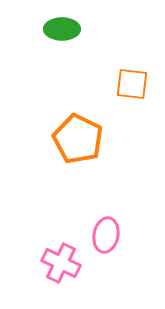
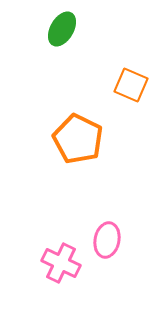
green ellipse: rotated 60 degrees counterclockwise
orange square: moved 1 px left, 1 px down; rotated 16 degrees clockwise
pink ellipse: moved 1 px right, 5 px down
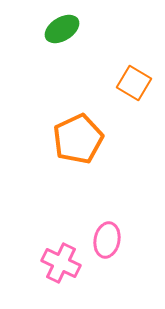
green ellipse: rotated 28 degrees clockwise
orange square: moved 3 px right, 2 px up; rotated 8 degrees clockwise
orange pentagon: rotated 21 degrees clockwise
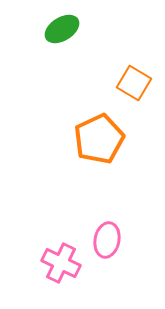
orange pentagon: moved 21 px right
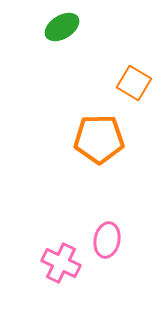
green ellipse: moved 2 px up
orange pentagon: rotated 24 degrees clockwise
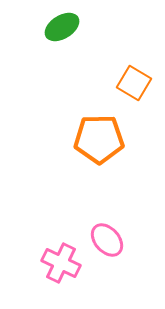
pink ellipse: rotated 52 degrees counterclockwise
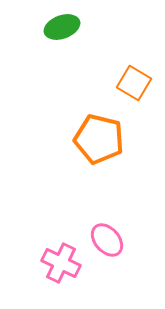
green ellipse: rotated 12 degrees clockwise
orange pentagon: rotated 15 degrees clockwise
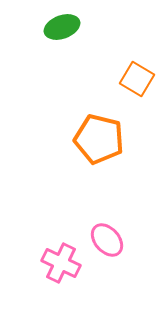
orange square: moved 3 px right, 4 px up
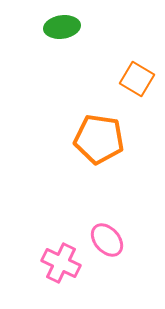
green ellipse: rotated 12 degrees clockwise
orange pentagon: rotated 6 degrees counterclockwise
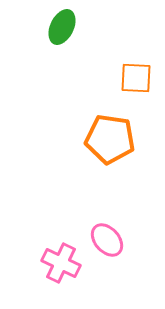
green ellipse: rotated 56 degrees counterclockwise
orange square: moved 1 px left, 1 px up; rotated 28 degrees counterclockwise
orange pentagon: moved 11 px right
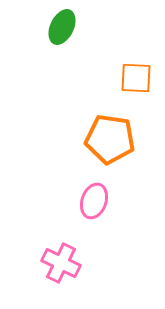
pink ellipse: moved 13 px left, 39 px up; rotated 60 degrees clockwise
